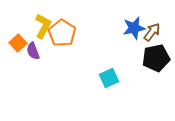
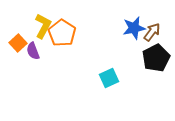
black pentagon: rotated 16 degrees counterclockwise
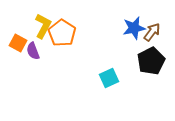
orange square: rotated 18 degrees counterclockwise
black pentagon: moved 5 px left, 3 px down
